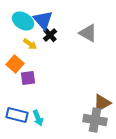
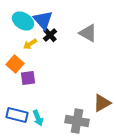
yellow arrow: rotated 112 degrees clockwise
gray cross: moved 18 px left, 1 px down
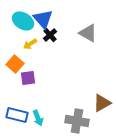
blue triangle: moved 1 px up
